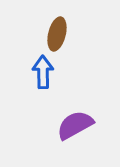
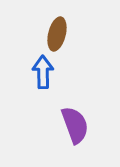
purple semicircle: rotated 99 degrees clockwise
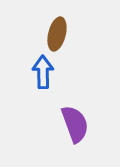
purple semicircle: moved 1 px up
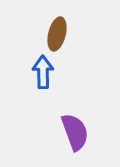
purple semicircle: moved 8 px down
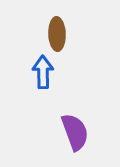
brown ellipse: rotated 16 degrees counterclockwise
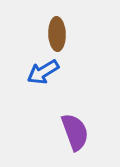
blue arrow: rotated 120 degrees counterclockwise
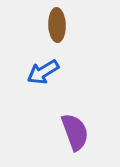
brown ellipse: moved 9 px up
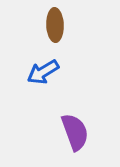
brown ellipse: moved 2 px left
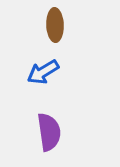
purple semicircle: moved 26 px left; rotated 12 degrees clockwise
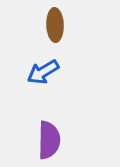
purple semicircle: moved 8 px down; rotated 9 degrees clockwise
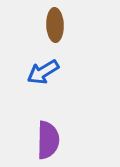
purple semicircle: moved 1 px left
